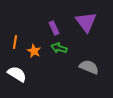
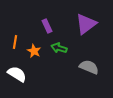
purple triangle: moved 2 px down; rotated 30 degrees clockwise
purple rectangle: moved 7 px left, 2 px up
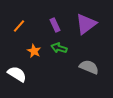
purple rectangle: moved 8 px right, 1 px up
orange line: moved 4 px right, 16 px up; rotated 32 degrees clockwise
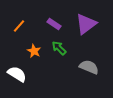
purple rectangle: moved 1 px left, 1 px up; rotated 32 degrees counterclockwise
green arrow: rotated 28 degrees clockwise
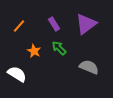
purple rectangle: rotated 24 degrees clockwise
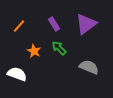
white semicircle: rotated 12 degrees counterclockwise
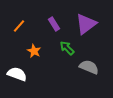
green arrow: moved 8 px right
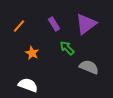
orange star: moved 2 px left, 2 px down
white semicircle: moved 11 px right, 11 px down
